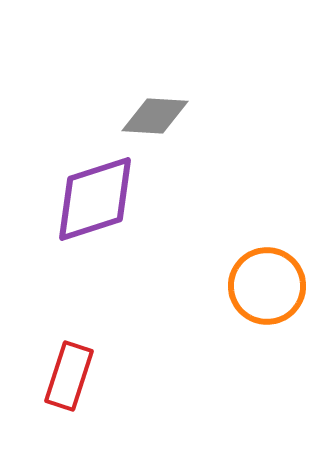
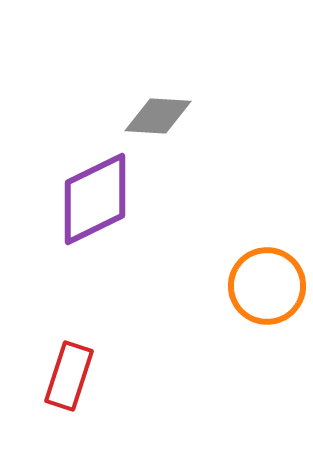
gray diamond: moved 3 px right
purple diamond: rotated 8 degrees counterclockwise
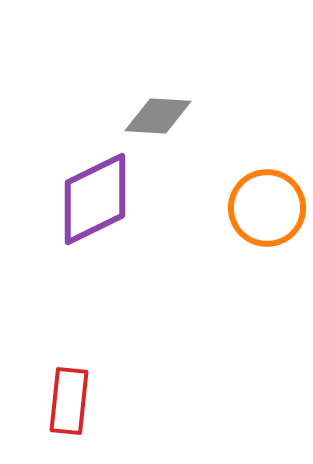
orange circle: moved 78 px up
red rectangle: moved 25 px down; rotated 12 degrees counterclockwise
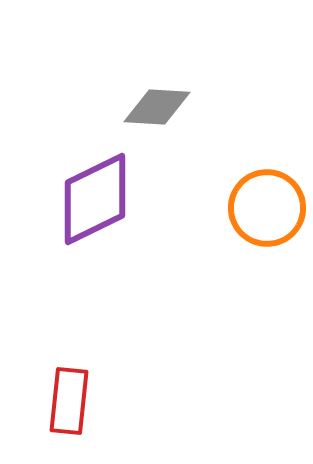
gray diamond: moved 1 px left, 9 px up
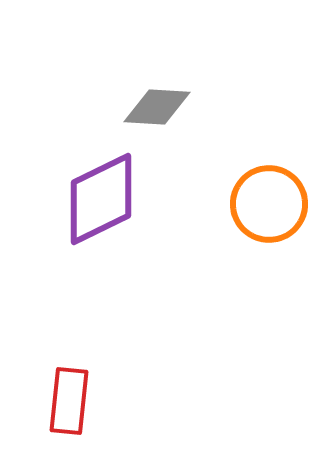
purple diamond: moved 6 px right
orange circle: moved 2 px right, 4 px up
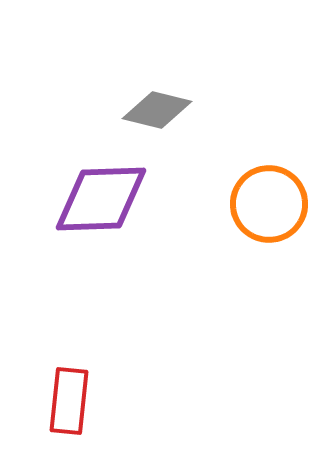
gray diamond: moved 3 px down; rotated 10 degrees clockwise
purple diamond: rotated 24 degrees clockwise
